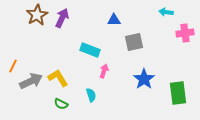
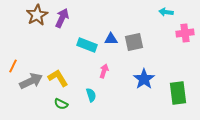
blue triangle: moved 3 px left, 19 px down
cyan rectangle: moved 3 px left, 5 px up
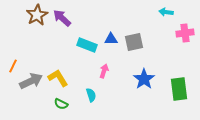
purple arrow: rotated 72 degrees counterclockwise
green rectangle: moved 1 px right, 4 px up
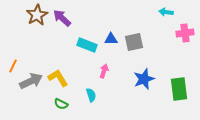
blue star: rotated 15 degrees clockwise
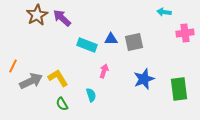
cyan arrow: moved 2 px left
green semicircle: moved 1 px right; rotated 32 degrees clockwise
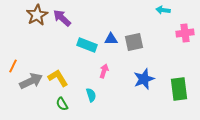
cyan arrow: moved 1 px left, 2 px up
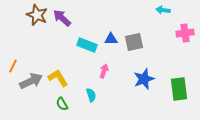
brown star: rotated 20 degrees counterclockwise
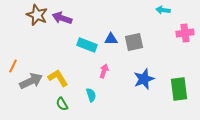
purple arrow: rotated 24 degrees counterclockwise
